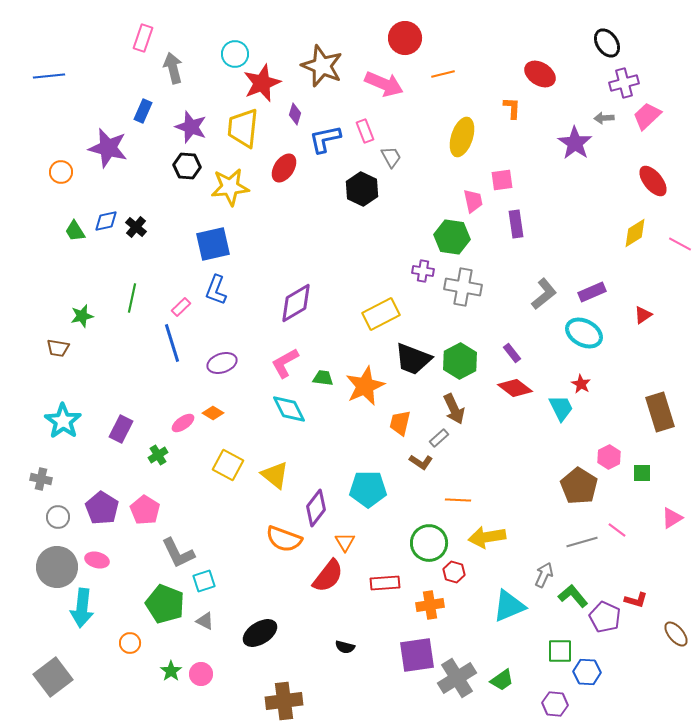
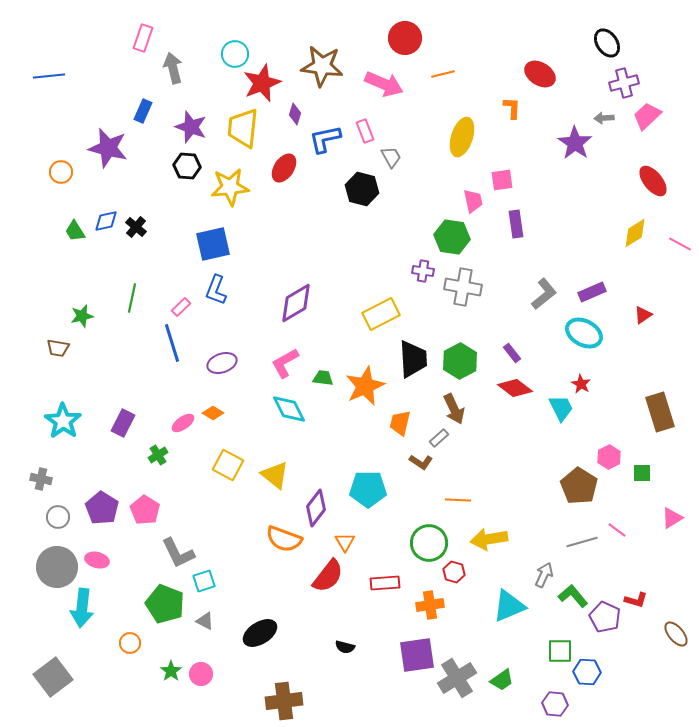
brown star at (322, 66): rotated 15 degrees counterclockwise
black hexagon at (362, 189): rotated 12 degrees counterclockwise
black trapezoid at (413, 359): rotated 114 degrees counterclockwise
purple rectangle at (121, 429): moved 2 px right, 6 px up
yellow arrow at (487, 537): moved 2 px right, 2 px down
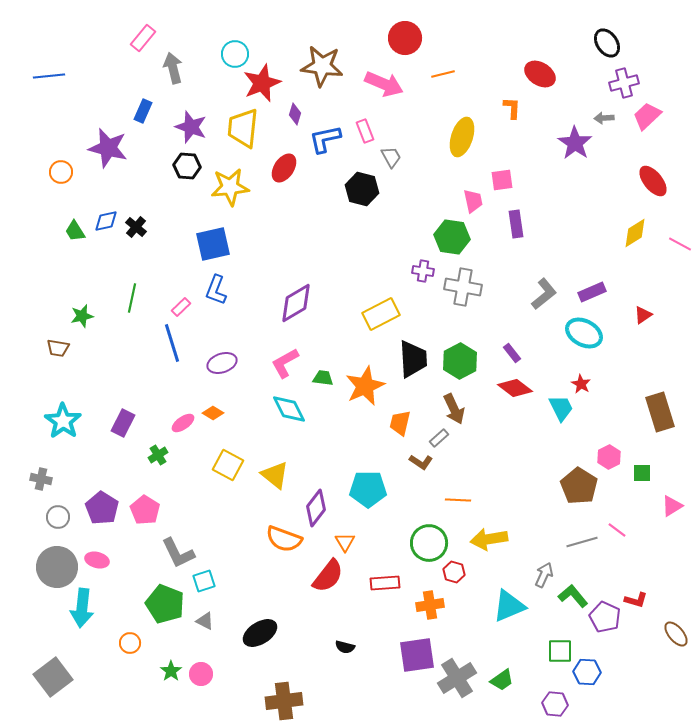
pink rectangle at (143, 38): rotated 20 degrees clockwise
pink triangle at (672, 518): moved 12 px up
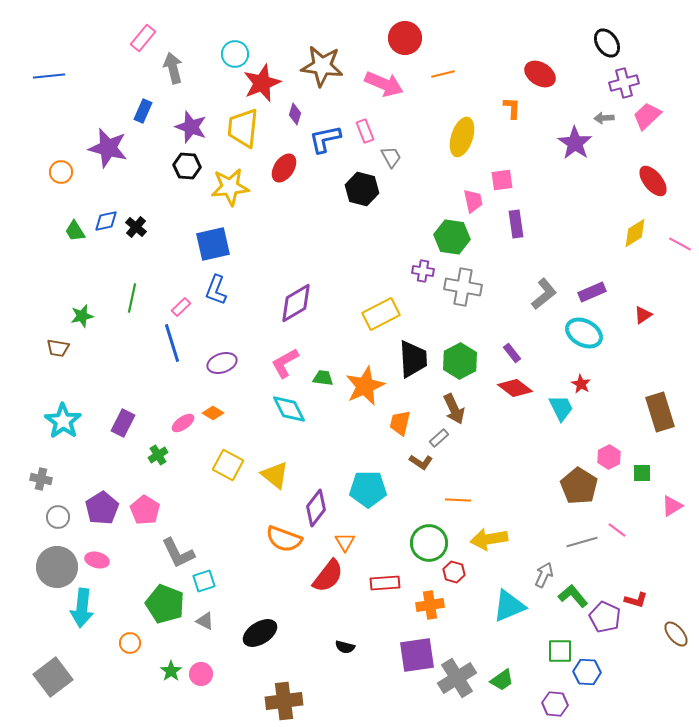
purple pentagon at (102, 508): rotated 8 degrees clockwise
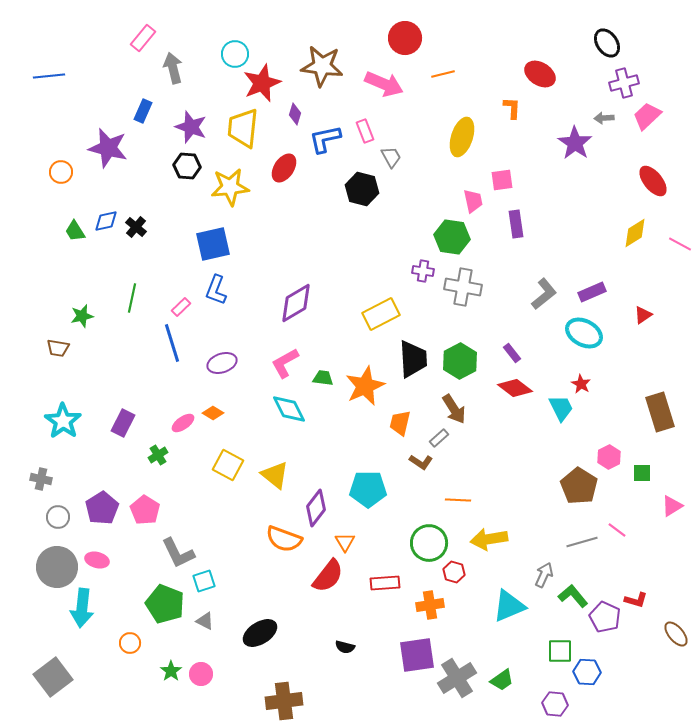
brown arrow at (454, 409): rotated 8 degrees counterclockwise
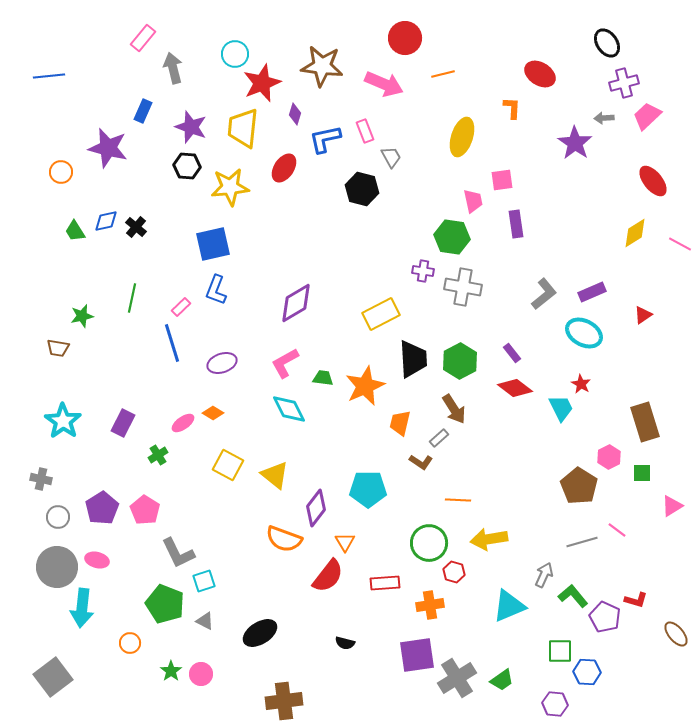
brown rectangle at (660, 412): moved 15 px left, 10 px down
black semicircle at (345, 647): moved 4 px up
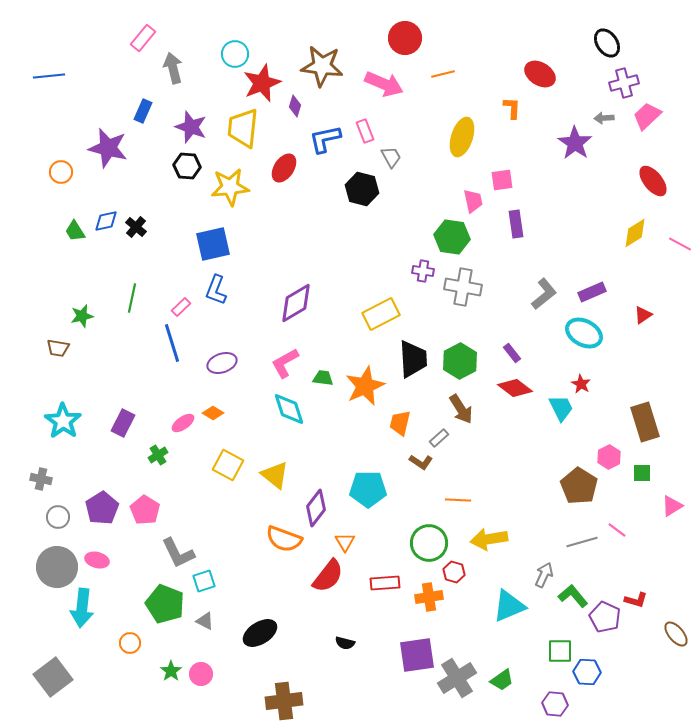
purple diamond at (295, 114): moved 8 px up
cyan diamond at (289, 409): rotated 9 degrees clockwise
brown arrow at (454, 409): moved 7 px right
orange cross at (430, 605): moved 1 px left, 8 px up
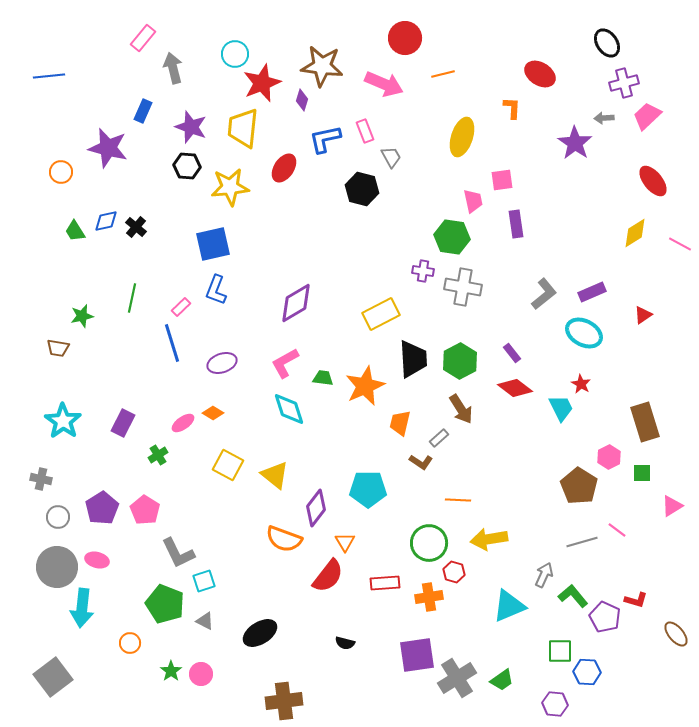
purple diamond at (295, 106): moved 7 px right, 6 px up
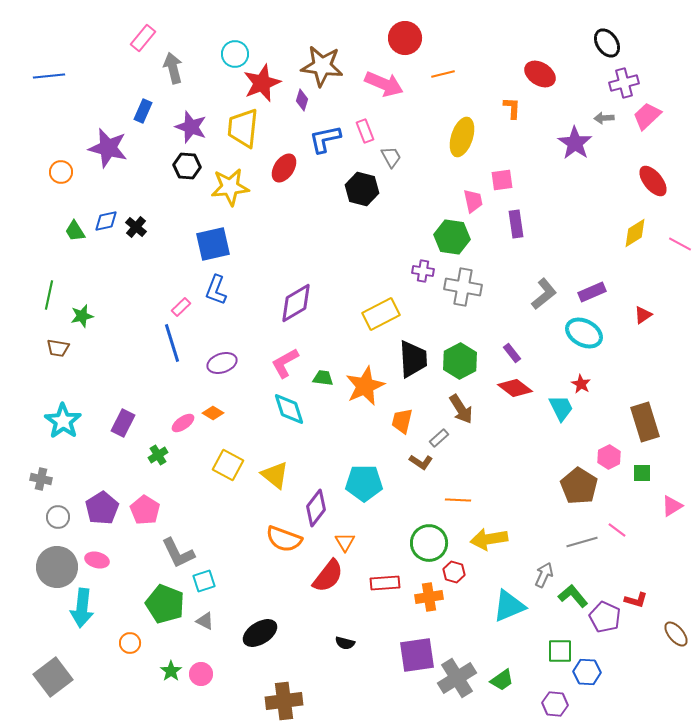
green line at (132, 298): moved 83 px left, 3 px up
orange trapezoid at (400, 423): moved 2 px right, 2 px up
cyan pentagon at (368, 489): moved 4 px left, 6 px up
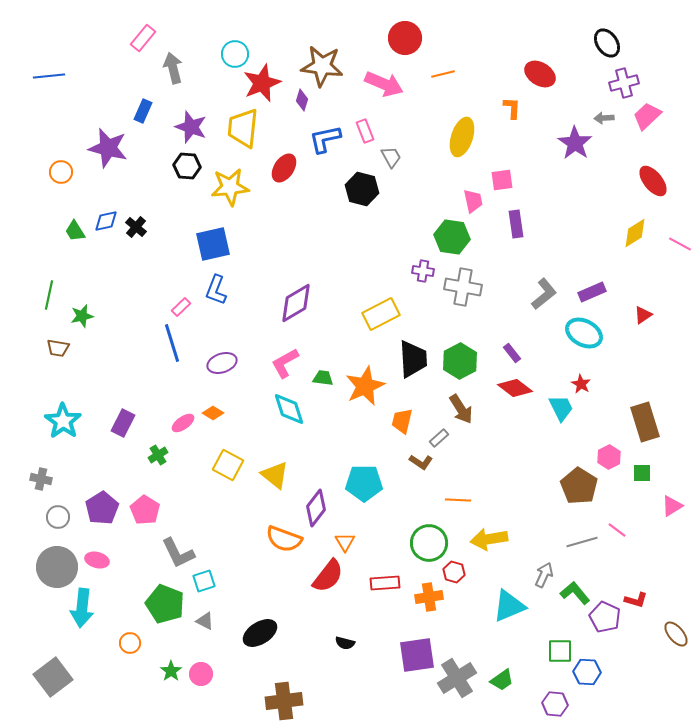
green L-shape at (573, 596): moved 2 px right, 3 px up
